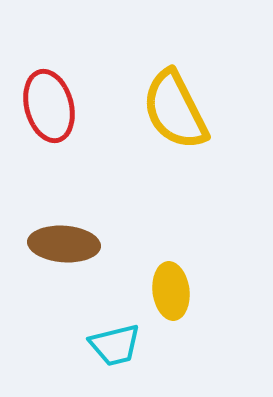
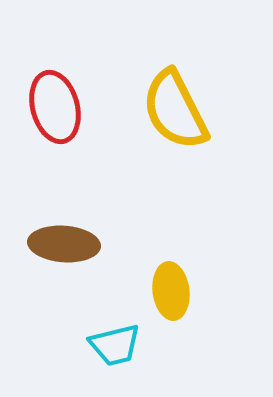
red ellipse: moved 6 px right, 1 px down
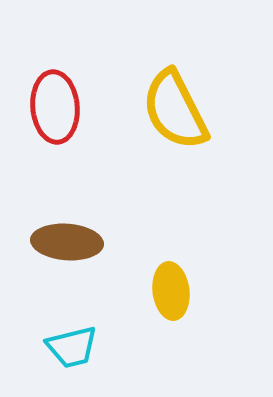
red ellipse: rotated 10 degrees clockwise
brown ellipse: moved 3 px right, 2 px up
cyan trapezoid: moved 43 px left, 2 px down
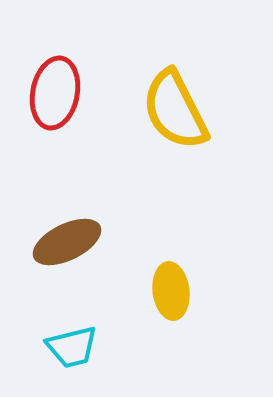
red ellipse: moved 14 px up; rotated 16 degrees clockwise
brown ellipse: rotated 30 degrees counterclockwise
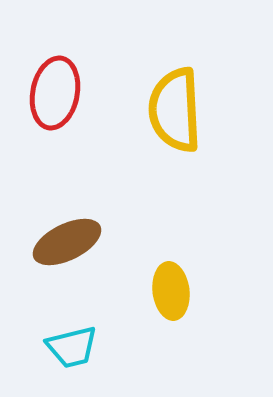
yellow semicircle: rotated 24 degrees clockwise
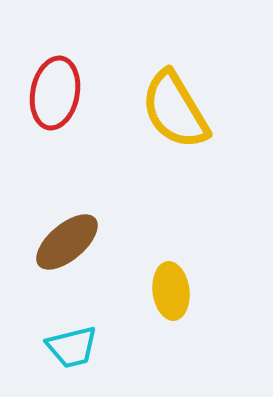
yellow semicircle: rotated 28 degrees counterclockwise
brown ellipse: rotated 14 degrees counterclockwise
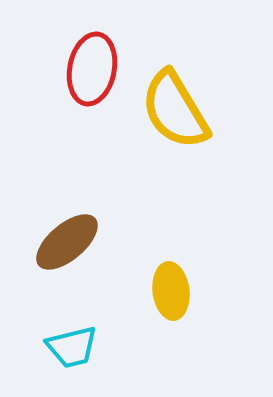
red ellipse: moved 37 px right, 24 px up
